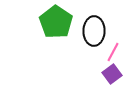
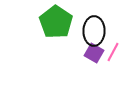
purple square: moved 18 px left, 21 px up; rotated 24 degrees counterclockwise
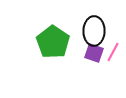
green pentagon: moved 3 px left, 20 px down
purple square: rotated 12 degrees counterclockwise
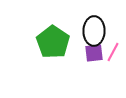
purple square: rotated 24 degrees counterclockwise
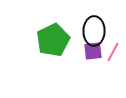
green pentagon: moved 2 px up; rotated 12 degrees clockwise
purple square: moved 1 px left, 2 px up
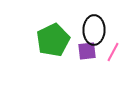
black ellipse: moved 1 px up
purple square: moved 6 px left
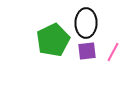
black ellipse: moved 8 px left, 7 px up
